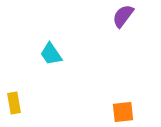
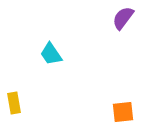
purple semicircle: moved 2 px down
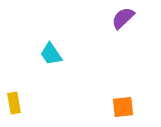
purple semicircle: rotated 10 degrees clockwise
orange square: moved 5 px up
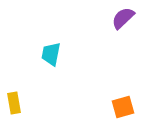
cyan trapezoid: rotated 45 degrees clockwise
orange square: rotated 10 degrees counterclockwise
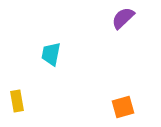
yellow rectangle: moved 3 px right, 2 px up
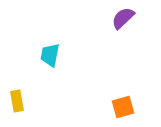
cyan trapezoid: moved 1 px left, 1 px down
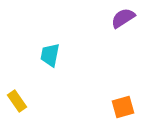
purple semicircle: rotated 10 degrees clockwise
yellow rectangle: rotated 25 degrees counterclockwise
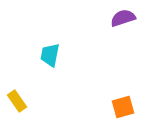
purple semicircle: rotated 15 degrees clockwise
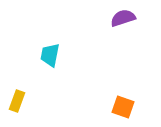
yellow rectangle: rotated 55 degrees clockwise
orange square: rotated 35 degrees clockwise
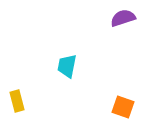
cyan trapezoid: moved 17 px right, 11 px down
yellow rectangle: rotated 35 degrees counterclockwise
